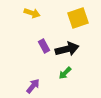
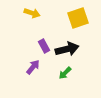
purple arrow: moved 19 px up
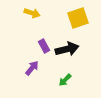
purple arrow: moved 1 px left, 1 px down
green arrow: moved 7 px down
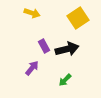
yellow square: rotated 15 degrees counterclockwise
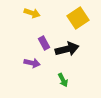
purple rectangle: moved 3 px up
purple arrow: moved 5 px up; rotated 63 degrees clockwise
green arrow: moved 2 px left; rotated 72 degrees counterclockwise
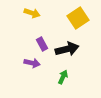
purple rectangle: moved 2 px left, 1 px down
green arrow: moved 3 px up; rotated 128 degrees counterclockwise
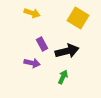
yellow square: rotated 25 degrees counterclockwise
black arrow: moved 2 px down
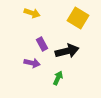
green arrow: moved 5 px left, 1 px down
